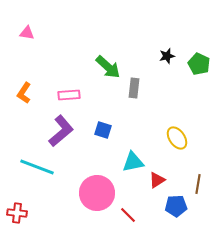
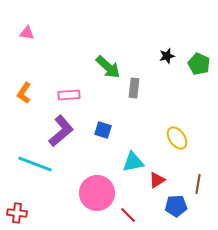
cyan line: moved 2 px left, 3 px up
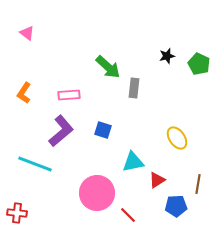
pink triangle: rotated 28 degrees clockwise
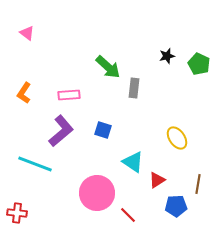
cyan triangle: rotated 45 degrees clockwise
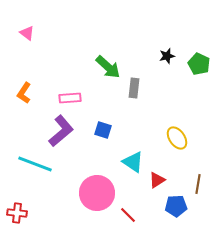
pink rectangle: moved 1 px right, 3 px down
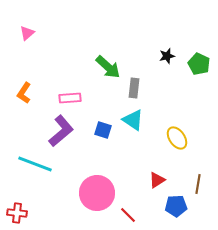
pink triangle: rotated 42 degrees clockwise
cyan triangle: moved 42 px up
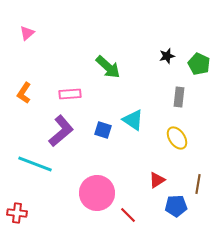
gray rectangle: moved 45 px right, 9 px down
pink rectangle: moved 4 px up
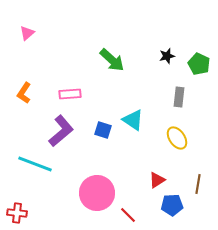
green arrow: moved 4 px right, 7 px up
blue pentagon: moved 4 px left, 1 px up
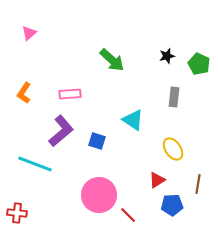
pink triangle: moved 2 px right
gray rectangle: moved 5 px left
blue square: moved 6 px left, 11 px down
yellow ellipse: moved 4 px left, 11 px down
pink circle: moved 2 px right, 2 px down
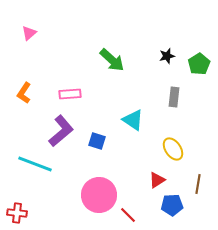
green pentagon: rotated 15 degrees clockwise
